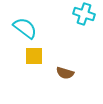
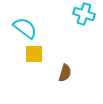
yellow square: moved 2 px up
brown semicircle: rotated 90 degrees counterclockwise
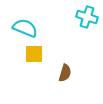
cyan cross: moved 3 px right, 3 px down
cyan semicircle: rotated 15 degrees counterclockwise
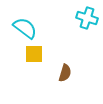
cyan cross: moved 1 px down
cyan semicircle: rotated 15 degrees clockwise
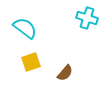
yellow square: moved 3 px left, 8 px down; rotated 18 degrees counterclockwise
brown semicircle: rotated 24 degrees clockwise
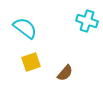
cyan cross: moved 3 px down
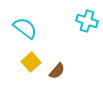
yellow square: rotated 24 degrees counterclockwise
brown semicircle: moved 8 px left, 2 px up
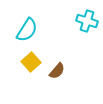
cyan semicircle: moved 2 px right, 2 px down; rotated 85 degrees clockwise
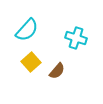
cyan cross: moved 11 px left, 17 px down
cyan semicircle: rotated 10 degrees clockwise
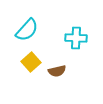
cyan cross: rotated 15 degrees counterclockwise
brown semicircle: rotated 36 degrees clockwise
